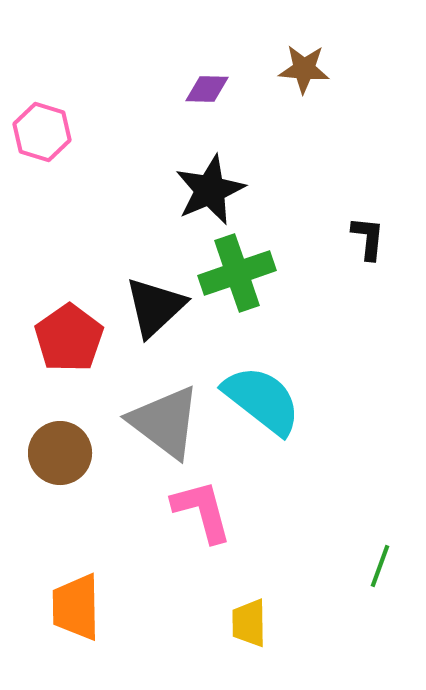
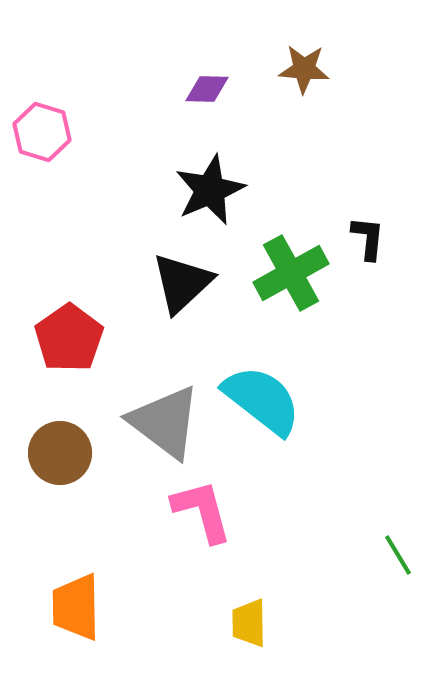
green cross: moved 54 px right; rotated 10 degrees counterclockwise
black triangle: moved 27 px right, 24 px up
green line: moved 18 px right, 11 px up; rotated 51 degrees counterclockwise
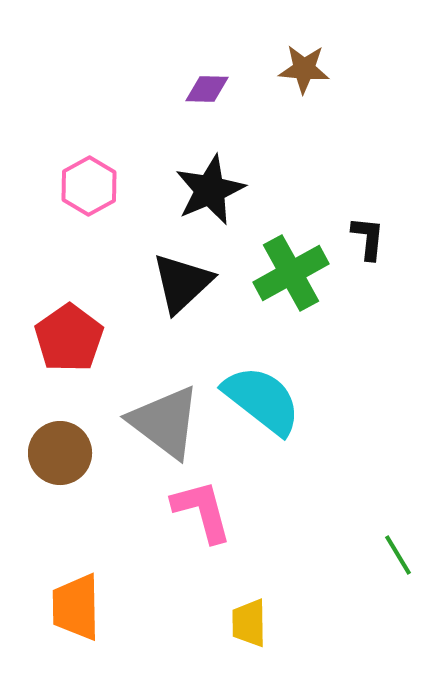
pink hexagon: moved 47 px right, 54 px down; rotated 14 degrees clockwise
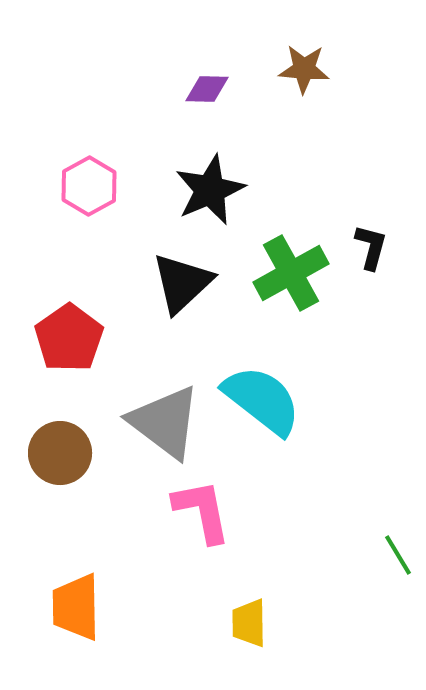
black L-shape: moved 3 px right, 9 px down; rotated 9 degrees clockwise
pink L-shape: rotated 4 degrees clockwise
